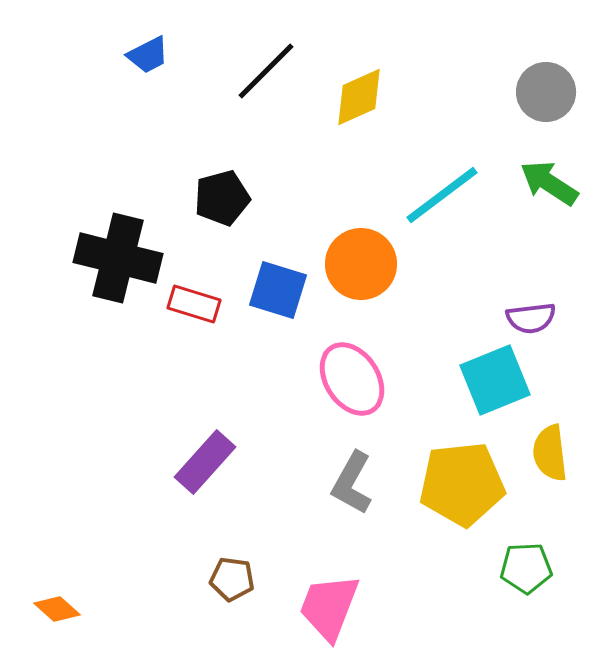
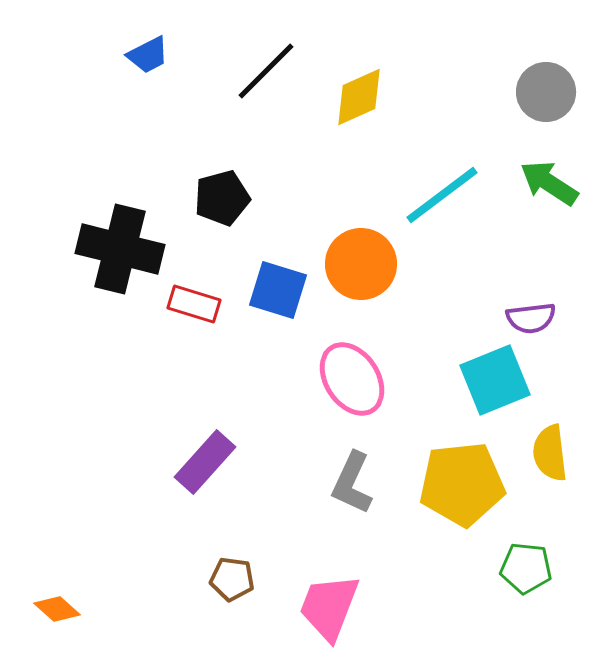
black cross: moved 2 px right, 9 px up
gray L-shape: rotated 4 degrees counterclockwise
green pentagon: rotated 9 degrees clockwise
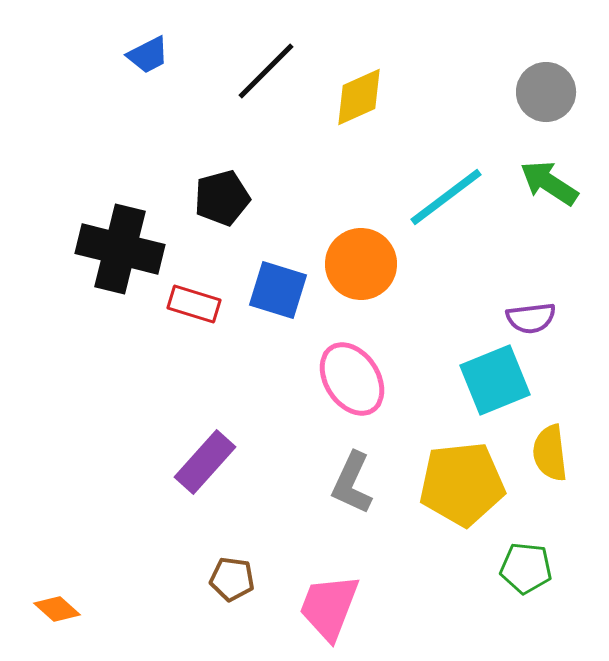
cyan line: moved 4 px right, 2 px down
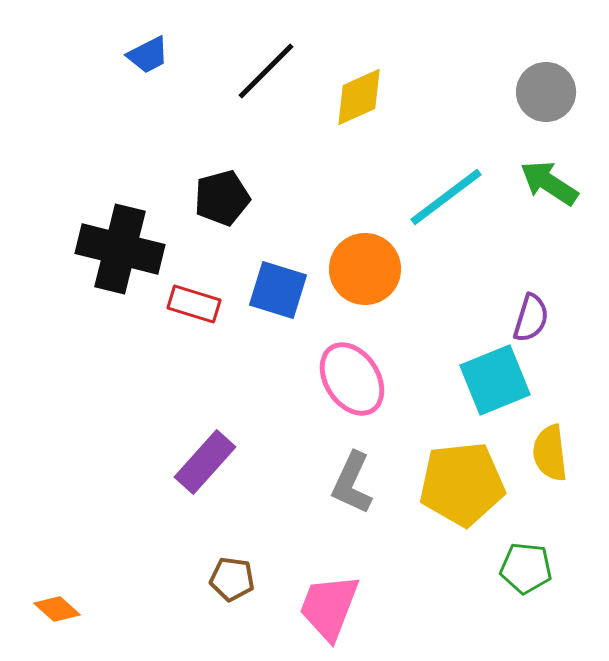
orange circle: moved 4 px right, 5 px down
purple semicircle: rotated 66 degrees counterclockwise
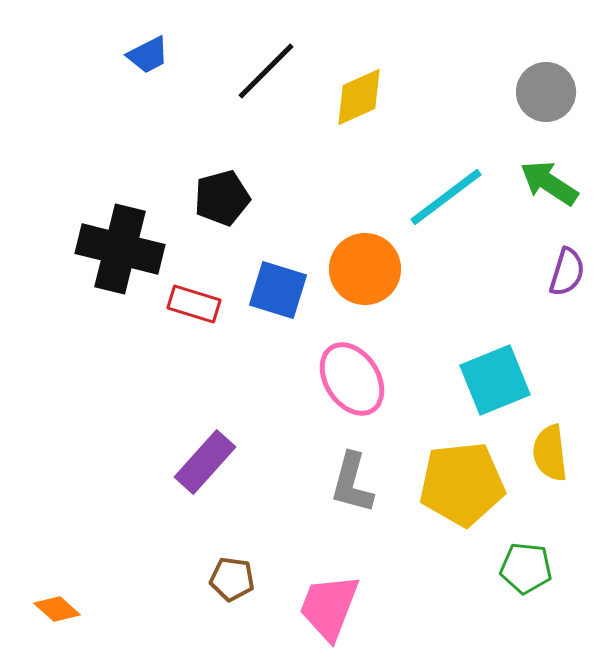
purple semicircle: moved 36 px right, 46 px up
gray L-shape: rotated 10 degrees counterclockwise
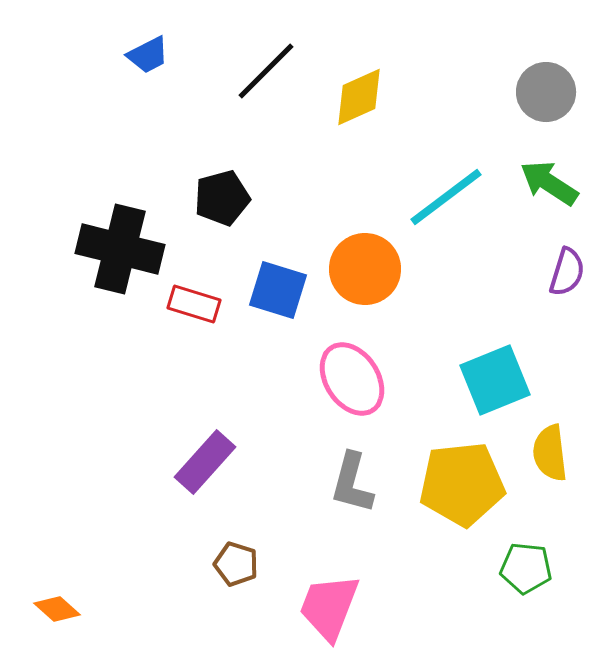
brown pentagon: moved 4 px right, 15 px up; rotated 9 degrees clockwise
